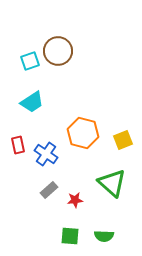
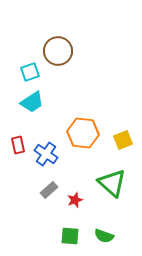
cyan square: moved 11 px down
orange hexagon: rotated 8 degrees counterclockwise
red star: rotated 14 degrees counterclockwise
green semicircle: rotated 18 degrees clockwise
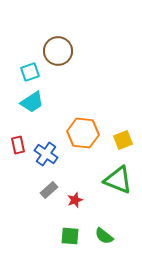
green triangle: moved 6 px right, 3 px up; rotated 20 degrees counterclockwise
green semicircle: rotated 18 degrees clockwise
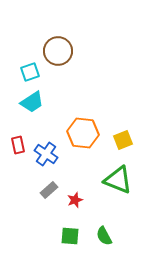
green semicircle: rotated 24 degrees clockwise
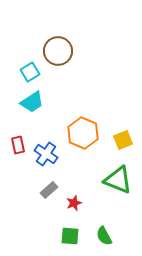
cyan square: rotated 12 degrees counterclockwise
orange hexagon: rotated 16 degrees clockwise
red star: moved 1 px left, 3 px down
